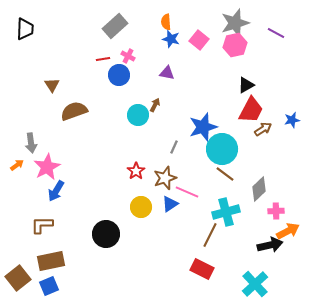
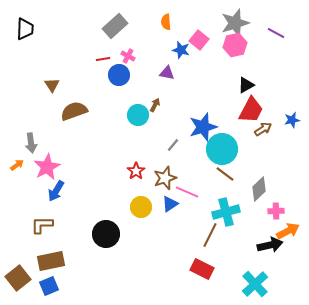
blue star at (171, 39): moved 10 px right, 11 px down
gray line at (174, 147): moved 1 px left, 2 px up; rotated 16 degrees clockwise
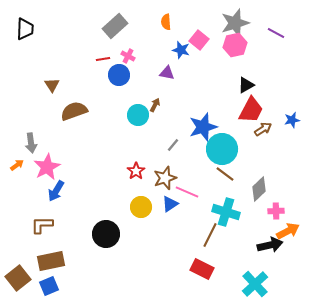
cyan cross at (226, 212): rotated 32 degrees clockwise
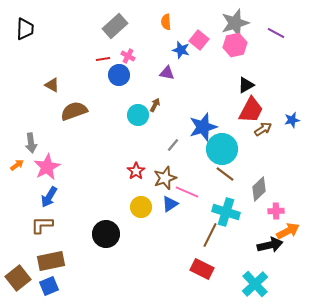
brown triangle at (52, 85): rotated 28 degrees counterclockwise
blue arrow at (56, 191): moved 7 px left, 6 px down
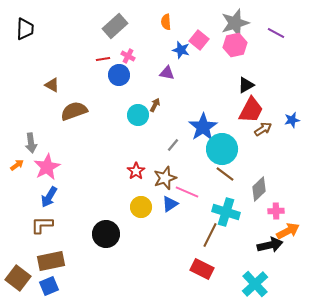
blue star at (203, 127): rotated 16 degrees counterclockwise
brown square at (18, 278): rotated 15 degrees counterclockwise
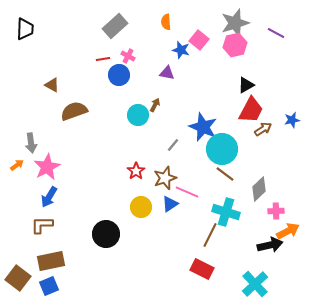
blue star at (203, 127): rotated 16 degrees counterclockwise
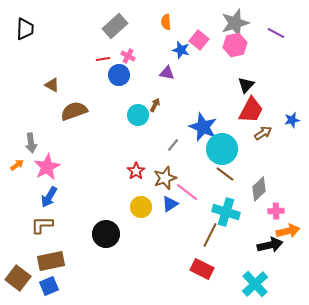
black triangle at (246, 85): rotated 18 degrees counterclockwise
brown arrow at (263, 129): moved 4 px down
pink line at (187, 192): rotated 15 degrees clockwise
orange arrow at (288, 231): rotated 15 degrees clockwise
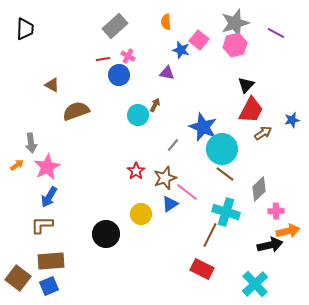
brown semicircle at (74, 111): moved 2 px right
yellow circle at (141, 207): moved 7 px down
brown rectangle at (51, 261): rotated 8 degrees clockwise
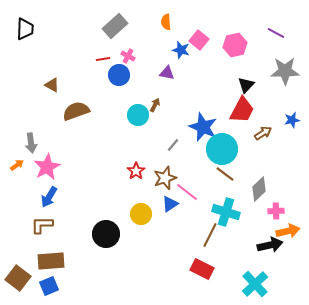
gray star at (235, 23): moved 50 px right, 48 px down; rotated 16 degrees clockwise
red trapezoid at (251, 110): moved 9 px left
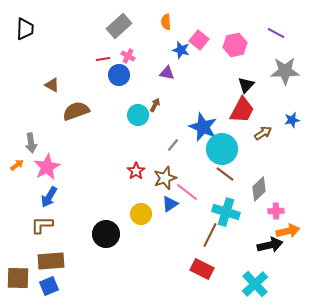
gray rectangle at (115, 26): moved 4 px right
brown square at (18, 278): rotated 35 degrees counterclockwise
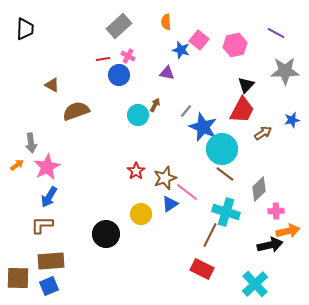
gray line at (173, 145): moved 13 px right, 34 px up
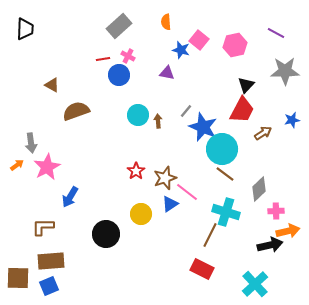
brown arrow at (155, 105): moved 3 px right, 16 px down; rotated 32 degrees counterclockwise
blue arrow at (49, 197): moved 21 px right
brown L-shape at (42, 225): moved 1 px right, 2 px down
